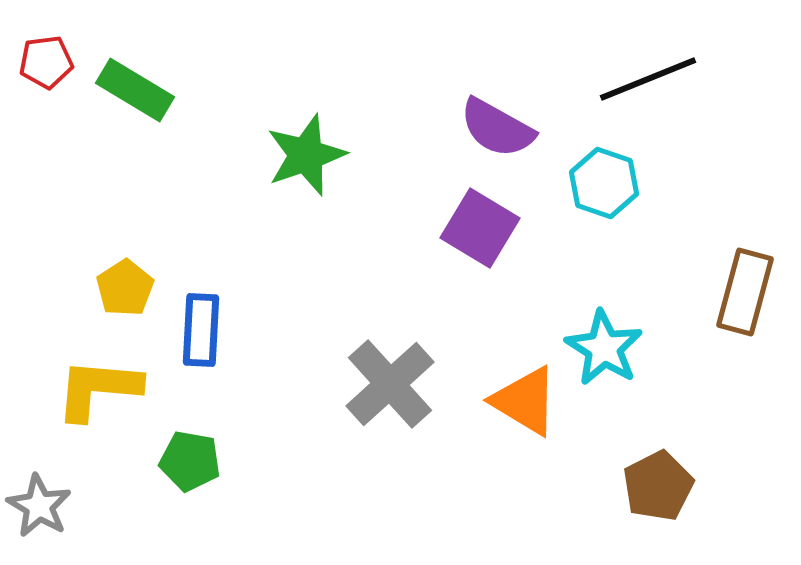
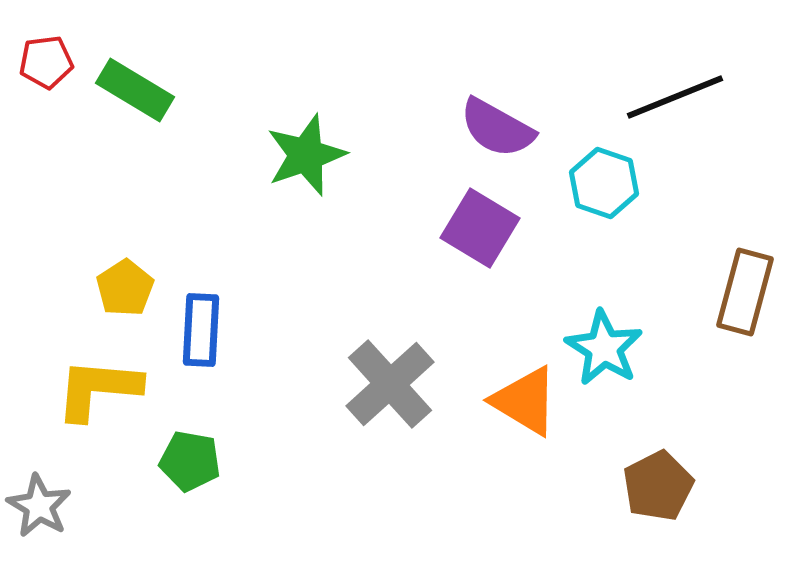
black line: moved 27 px right, 18 px down
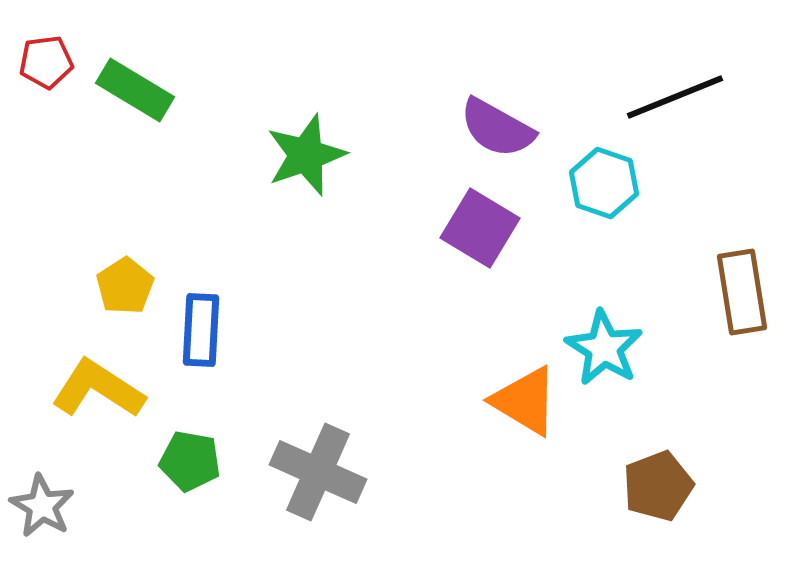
yellow pentagon: moved 2 px up
brown rectangle: moved 3 px left; rotated 24 degrees counterclockwise
gray cross: moved 72 px left, 88 px down; rotated 24 degrees counterclockwise
yellow L-shape: rotated 28 degrees clockwise
brown pentagon: rotated 6 degrees clockwise
gray star: moved 3 px right
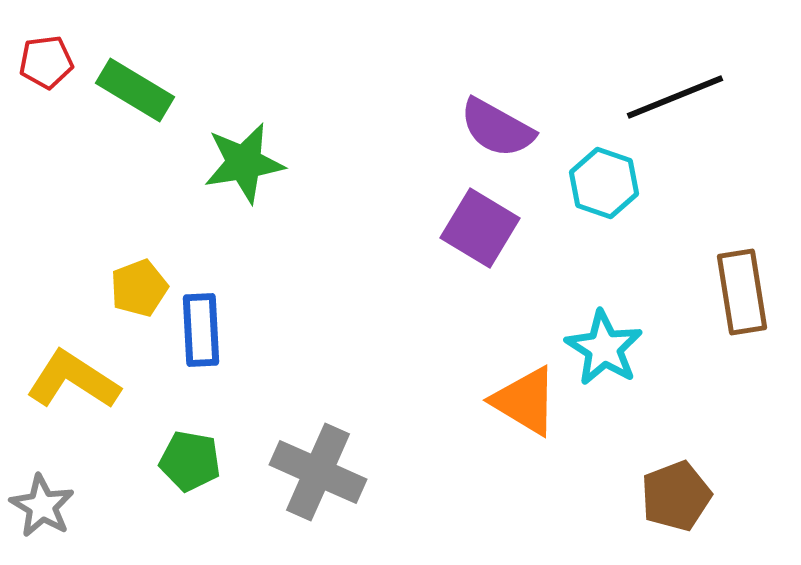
green star: moved 62 px left, 8 px down; rotated 10 degrees clockwise
yellow pentagon: moved 14 px right, 2 px down; rotated 12 degrees clockwise
blue rectangle: rotated 6 degrees counterclockwise
yellow L-shape: moved 25 px left, 9 px up
brown pentagon: moved 18 px right, 10 px down
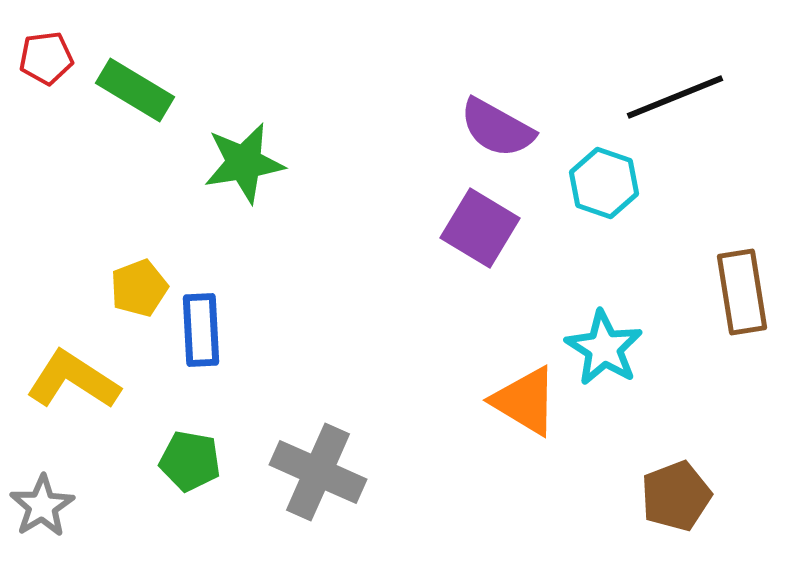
red pentagon: moved 4 px up
gray star: rotated 10 degrees clockwise
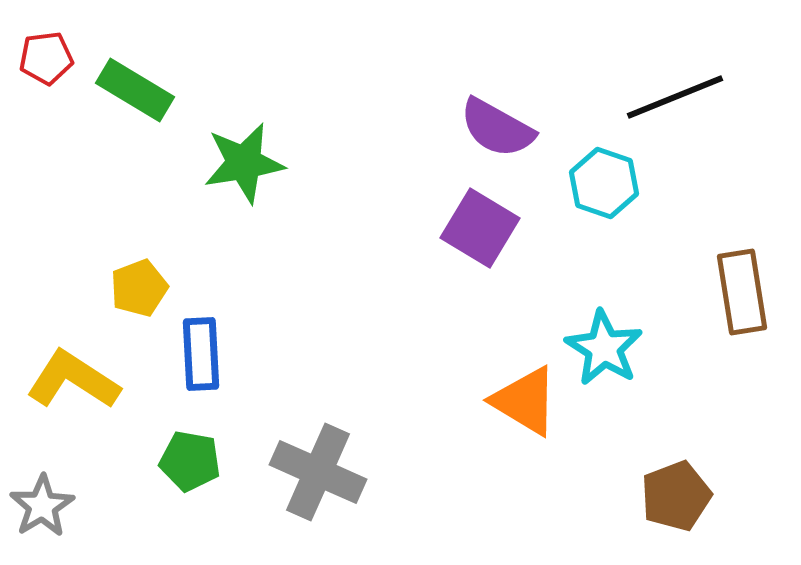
blue rectangle: moved 24 px down
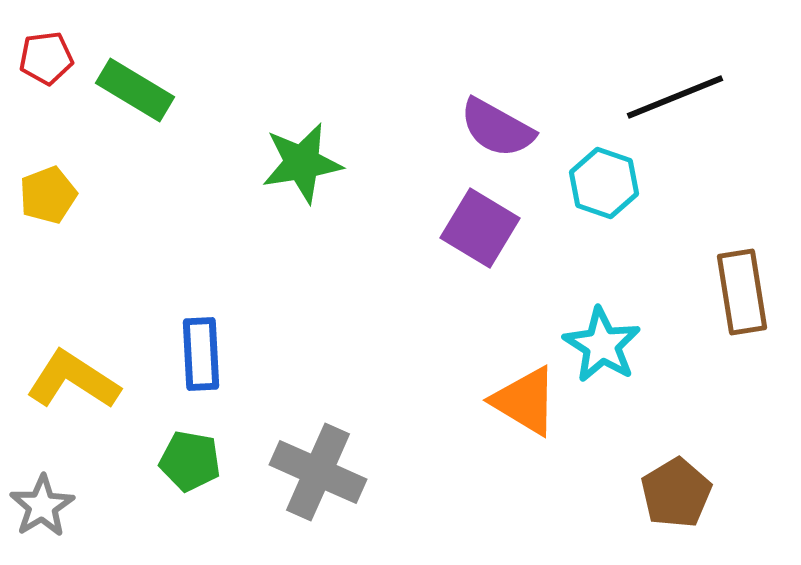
green star: moved 58 px right
yellow pentagon: moved 91 px left, 93 px up
cyan star: moved 2 px left, 3 px up
brown pentagon: moved 3 px up; rotated 10 degrees counterclockwise
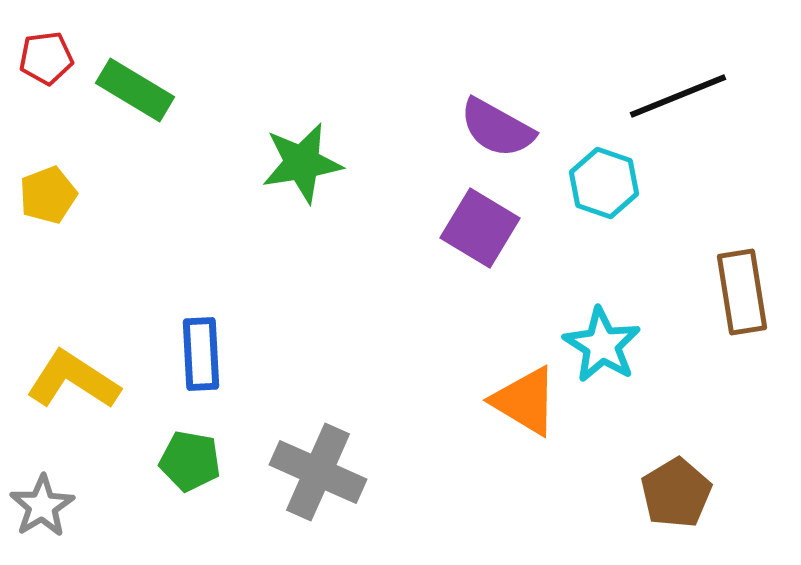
black line: moved 3 px right, 1 px up
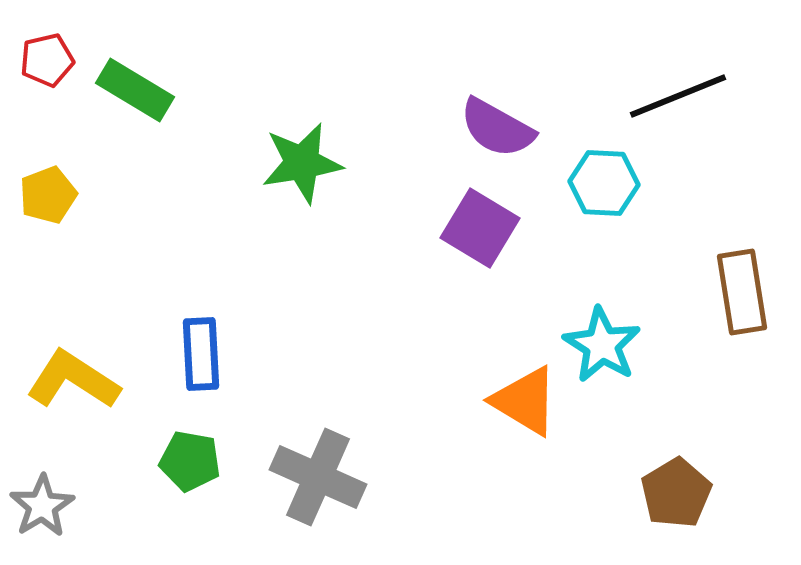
red pentagon: moved 1 px right, 2 px down; rotated 6 degrees counterclockwise
cyan hexagon: rotated 16 degrees counterclockwise
gray cross: moved 5 px down
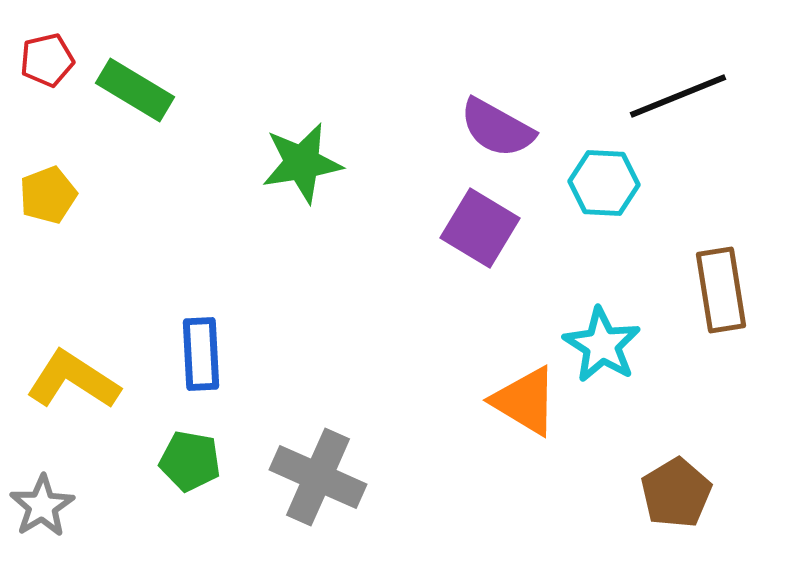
brown rectangle: moved 21 px left, 2 px up
